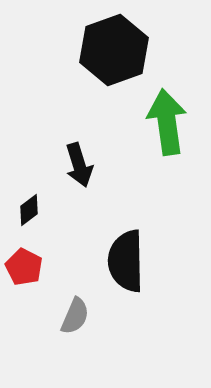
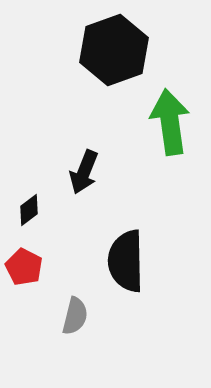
green arrow: moved 3 px right
black arrow: moved 5 px right, 7 px down; rotated 39 degrees clockwise
gray semicircle: rotated 9 degrees counterclockwise
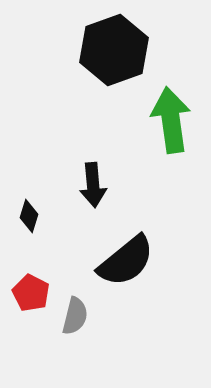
green arrow: moved 1 px right, 2 px up
black arrow: moved 9 px right, 13 px down; rotated 27 degrees counterclockwise
black diamond: moved 6 px down; rotated 36 degrees counterclockwise
black semicircle: rotated 128 degrees counterclockwise
red pentagon: moved 7 px right, 26 px down
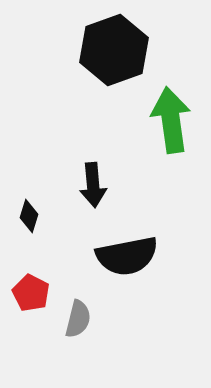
black semicircle: moved 1 px right, 5 px up; rotated 28 degrees clockwise
gray semicircle: moved 3 px right, 3 px down
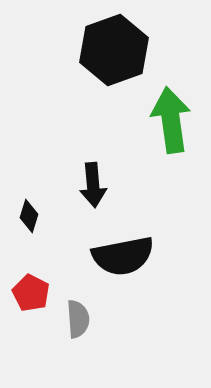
black semicircle: moved 4 px left
gray semicircle: rotated 18 degrees counterclockwise
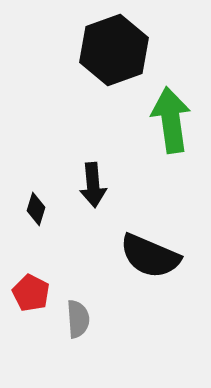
black diamond: moved 7 px right, 7 px up
black semicircle: moved 27 px right; rotated 34 degrees clockwise
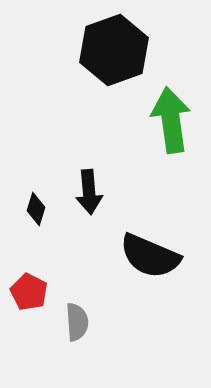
black arrow: moved 4 px left, 7 px down
red pentagon: moved 2 px left, 1 px up
gray semicircle: moved 1 px left, 3 px down
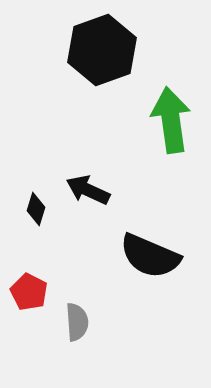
black hexagon: moved 12 px left
black arrow: moved 1 px left, 2 px up; rotated 120 degrees clockwise
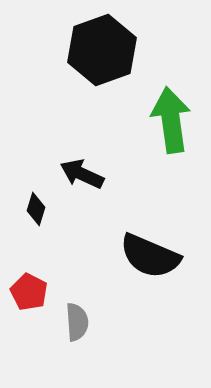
black arrow: moved 6 px left, 16 px up
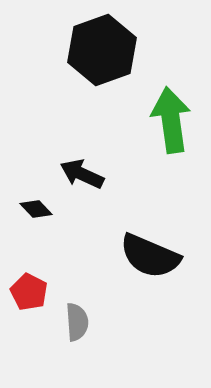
black diamond: rotated 60 degrees counterclockwise
